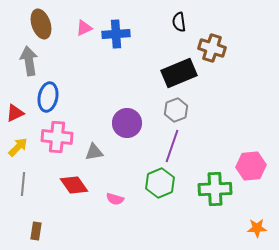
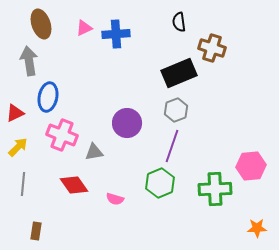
pink cross: moved 5 px right, 2 px up; rotated 16 degrees clockwise
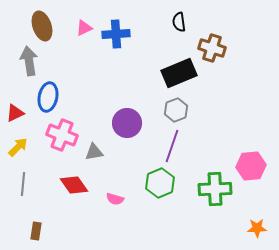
brown ellipse: moved 1 px right, 2 px down
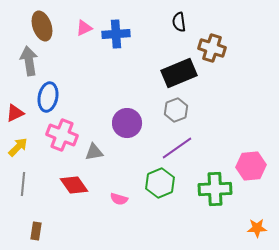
purple line: moved 5 px right, 2 px down; rotated 36 degrees clockwise
pink semicircle: moved 4 px right
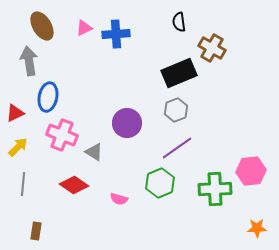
brown ellipse: rotated 12 degrees counterclockwise
brown cross: rotated 12 degrees clockwise
gray triangle: rotated 42 degrees clockwise
pink hexagon: moved 5 px down
red diamond: rotated 20 degrees counterclockwise
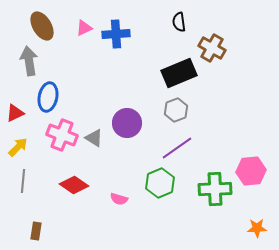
gray triangle: moved 14 px up
gray line: moved 3 px up
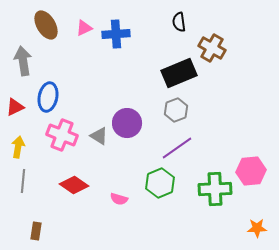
brown ellipse: moved 4 px right, 1 px up
gray arrow: moved 6 px left
red triangle: moved 6 px up
gray triangle: moved 5 px right, 2 px up
yellow arrow: rotated 35 degrees counterclockwise
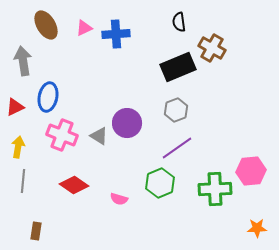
black rectangle: moved 1 px left, 6 px up
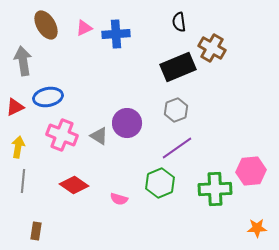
blue ellipse: rotated 68 degrees clockwise
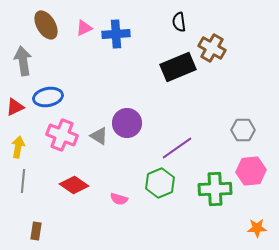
gray hexagon: moved 67 px right, 20 px down; rotated 20 degrees clockwise
